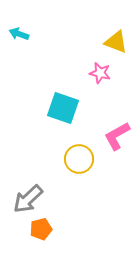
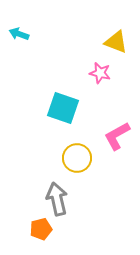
yellow circle: moved 2 px left, 1 px up
gray arrow: moved 29 px right; rotated 120 degrees clockwise
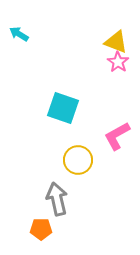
cyan arrow: rotated 12 degrees clockwise
pink star: moved 18 px right, 11 px up; rotated 20 degrees clockwise
yellow circle: moved 1 px right, 2 px down
orange pentagon: rotated 15 degrees clockwise
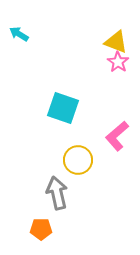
pink L-shape: rotated 12 degrees counterclockwise
gray arrow: moved 6 px up
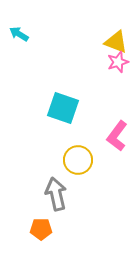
pink star: rotated 20 degrees clockwise
pink L-shape: rotated 12 degrees counterclockwise
gray arrow: moved 1 px left, 1 px down
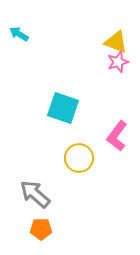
yellow circle: moved 1 px right, 2 px up
gray arrow: moved 21 px left; rotated 36 degrees counterclockwise
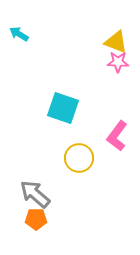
pink star: rotated 20 degrees clockwise
orange pentagon: moved 5 px left, 10 px up
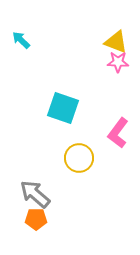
cyan arrow: moved 2 px right, 6 px down; rotated 12 degrees clockwise
pink L-shape: moved 1 px right, 3 px up
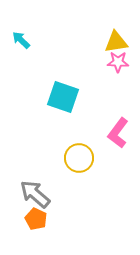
yellow triangle: rotated 30 degrees counterclockwise
cyan square: moved 11 px up
orange pentagon: rotated 25 degrees clockwise
